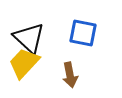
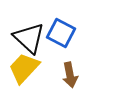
blue square: moved 22 px left; rotated 16 degrees clockwise
yellow trapezoid: moved 5 px down
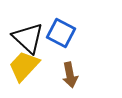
black triangle: moved 1 px left
yellow trapezoid: moved 2 px up
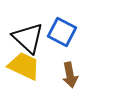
blue square: moved 1 px right, 1 px up
yellow trapezoid: rotated 72 degrees clockwise
